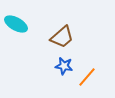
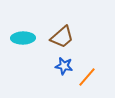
cyan ellipse: moved 7 px right, 14 px down; rotated 30 degrees counterclockwise
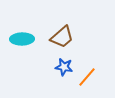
cyan ellipse: moved 1 px left, 1 px down
blue star: moved 1 px down
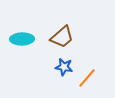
orange line: moved 1 px down
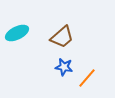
cyan ellipse: moved 5 px left, 6 px up; rotated 25 degrees counterclockwise
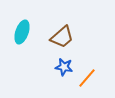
cyan ellipse: moved 5 px right, 1 px up; rotated 45 degrees counterclockwise
